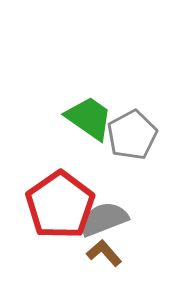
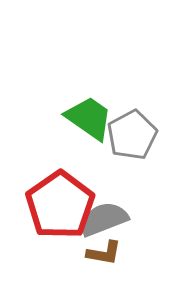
brown L-shape: rotated 141 degrees clockwise
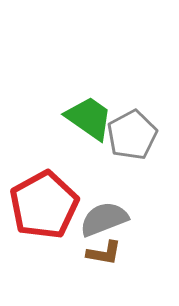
red pentagon: moved 16 px left; rotated 6 degrees clockwise
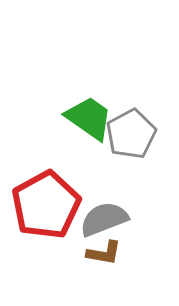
gray pentagon: moved 1 px left, 1 px up
red pentagon: moved 2 px right
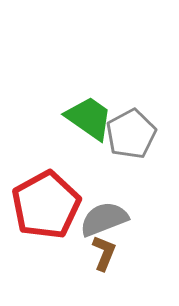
brown L-shape: rotated 78 degrees counterclockwise
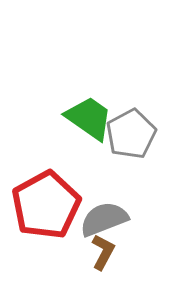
brown L-shape: moved 1 px left, 1 px up; rotated 6 degrees clockwise
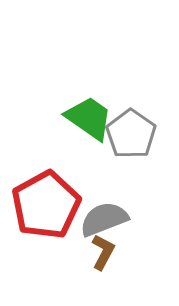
gray pentagon: rotated 9 degrees counterclockwise
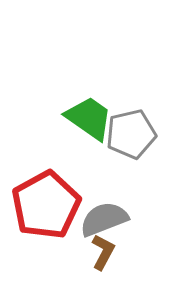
gray pentagon: rotated 24 degrees clockwise
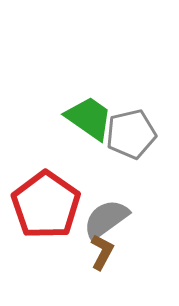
red pentagon: rotated 8 degrees counterclockwise
gray semicircle: moved 2 px right; rotated 15 degrees counterclockwise
brown L-shape: moved 1 px left
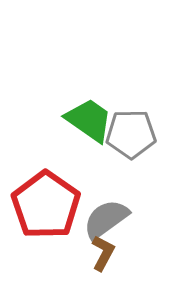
green trapezoid: moved 2 px down
gray pentagon: rotated 12 degrees clockwise
brown L-shape: moved 1 px right, 1 px down
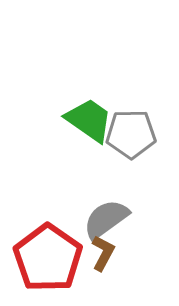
red pentagon: moved 2 px right, 53 px down
